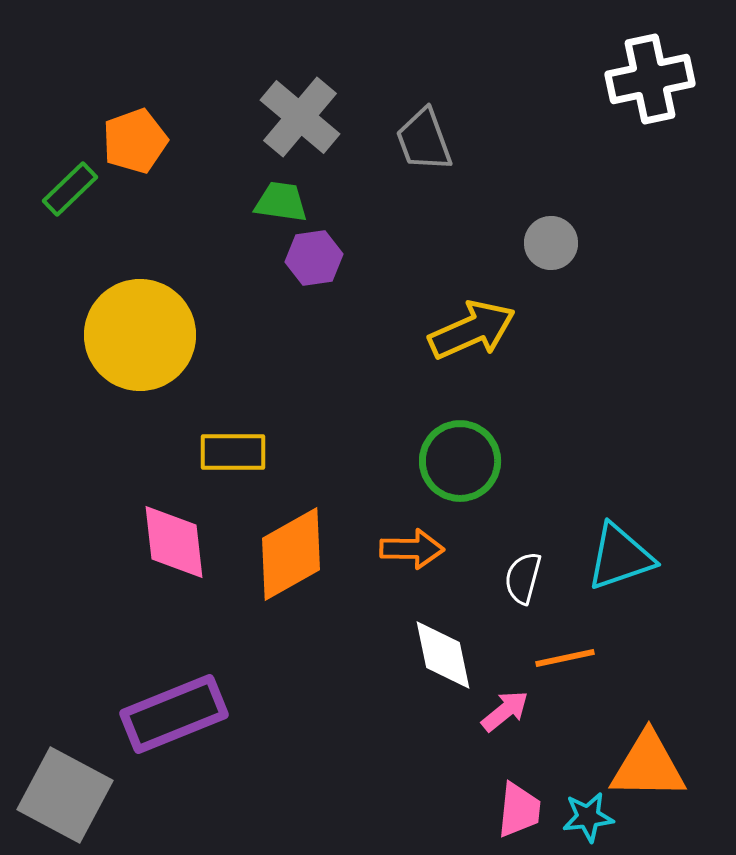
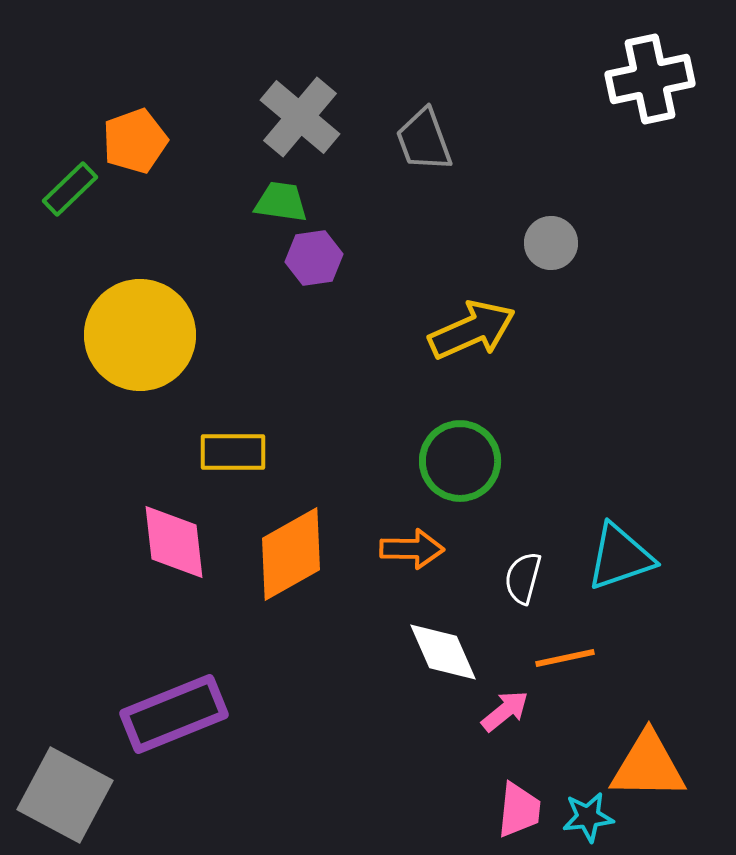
white diamond: moved 3 px up; rotated 12 degrees counterclockwise
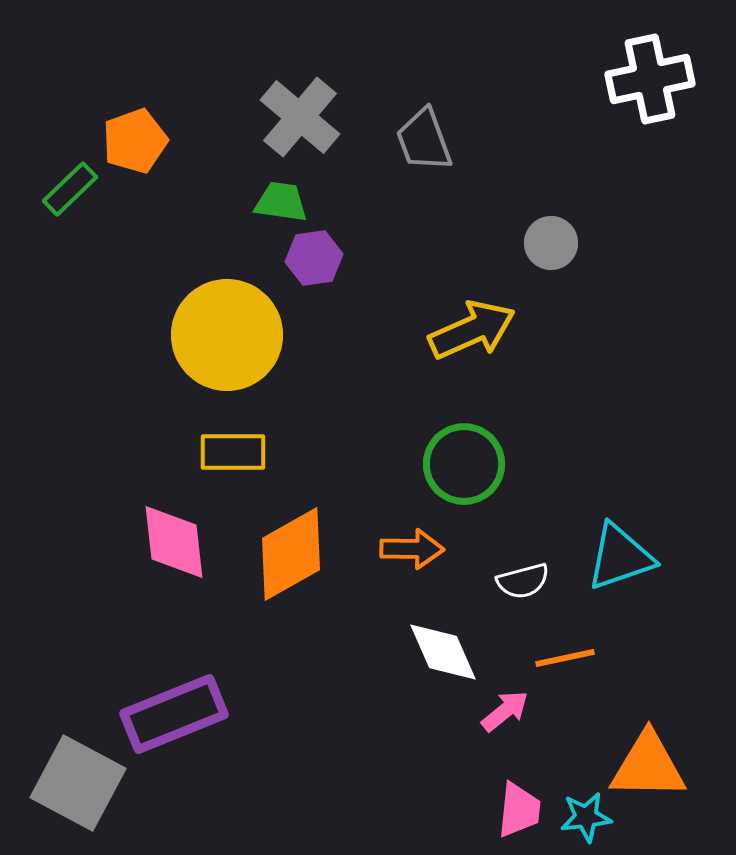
yellow circle: moved 87 px right
green circle: moved 4 px right, 3 px down
white semicircle: moved 3 px down; rotated 120 degrees counterclockwise
gray square: moved 13 px right, 12 px up
cyan star: moved 2 px left
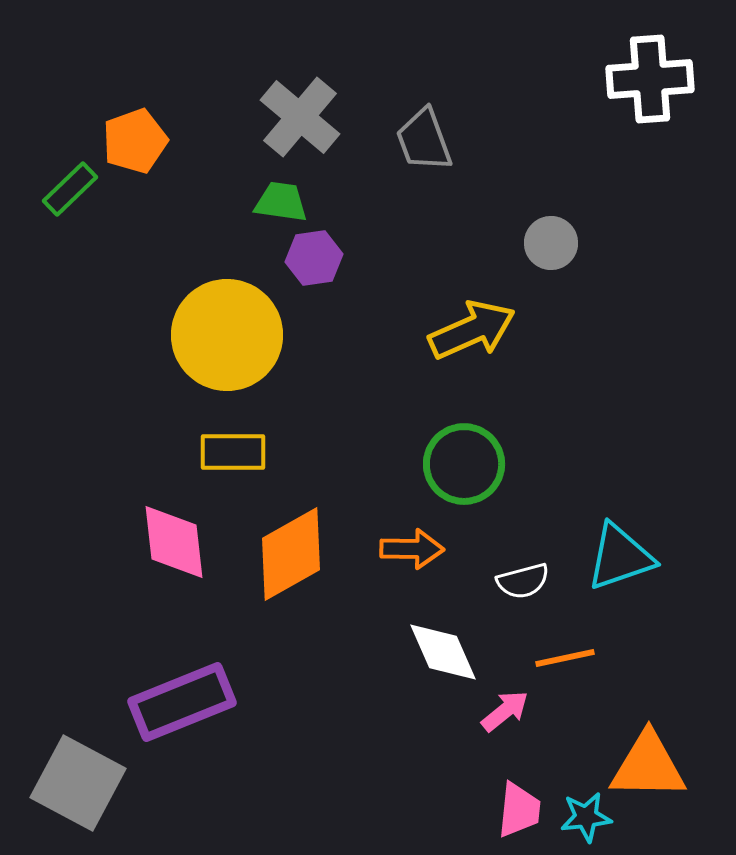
white cross: rotated 8 degrees clockwise
purple rectangle: moved 8 px right, 12 px up
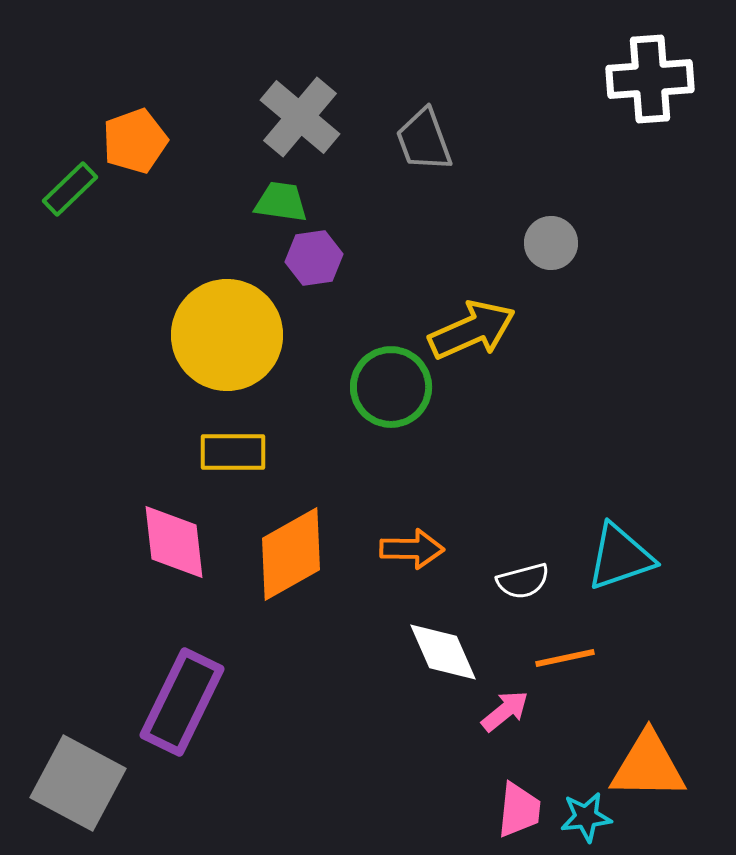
green circle: moved 73 px left, 77 px up
purple rectangle: rotated 42 degrees counterclockwise
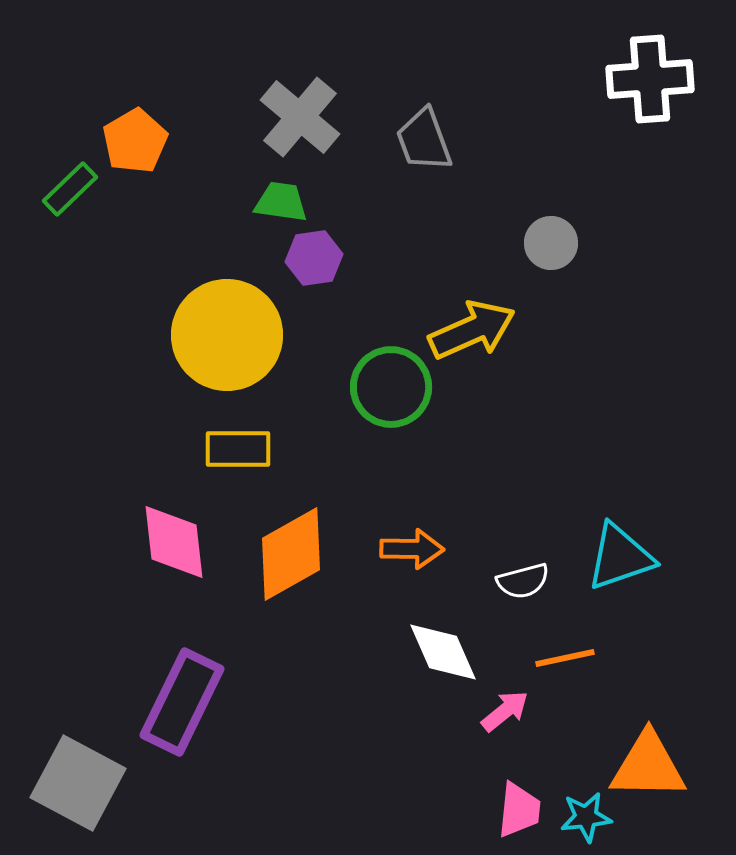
orange pentagon: rotated 10 degrees counterclockwise
yellow rectangle: moved 5 px right, 3 px up
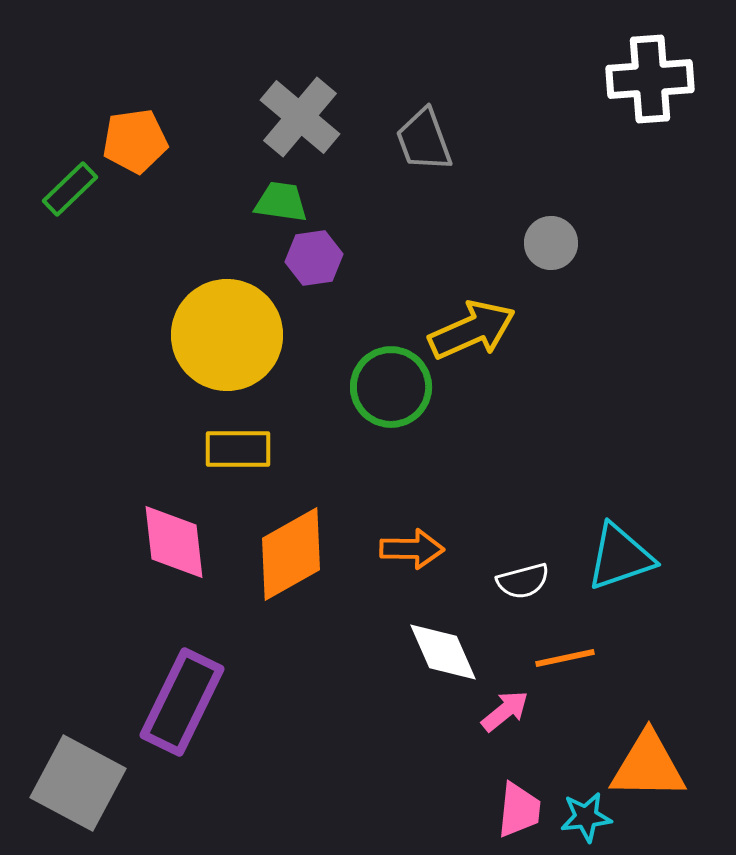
orange pentagon: rotated 22 degrees clockwise
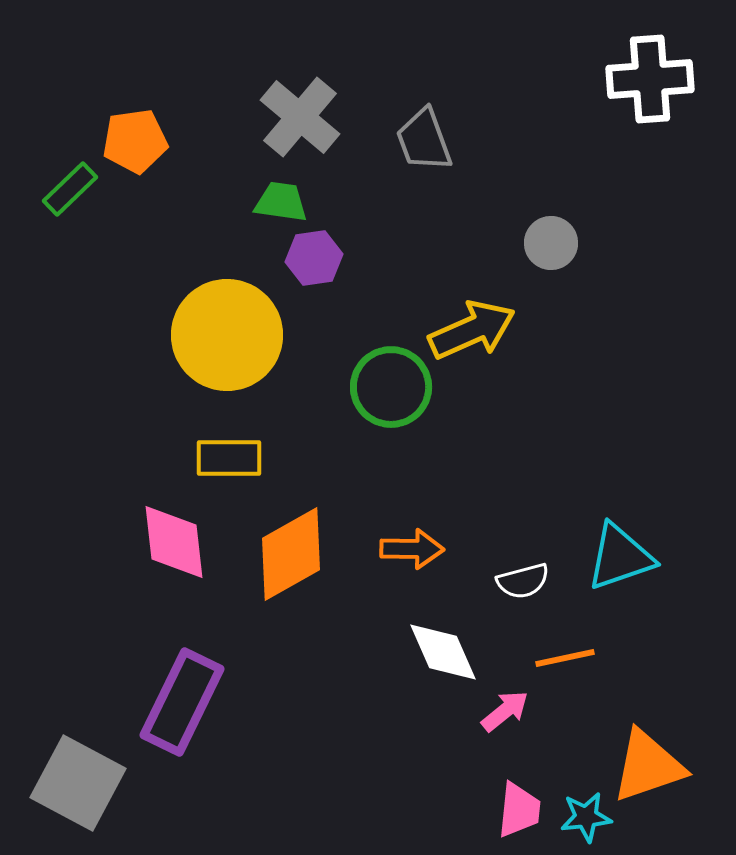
yellow rectangle: moved 9 px left, 9 px down
orange triangle: rotated 20 degrees counterclockwise
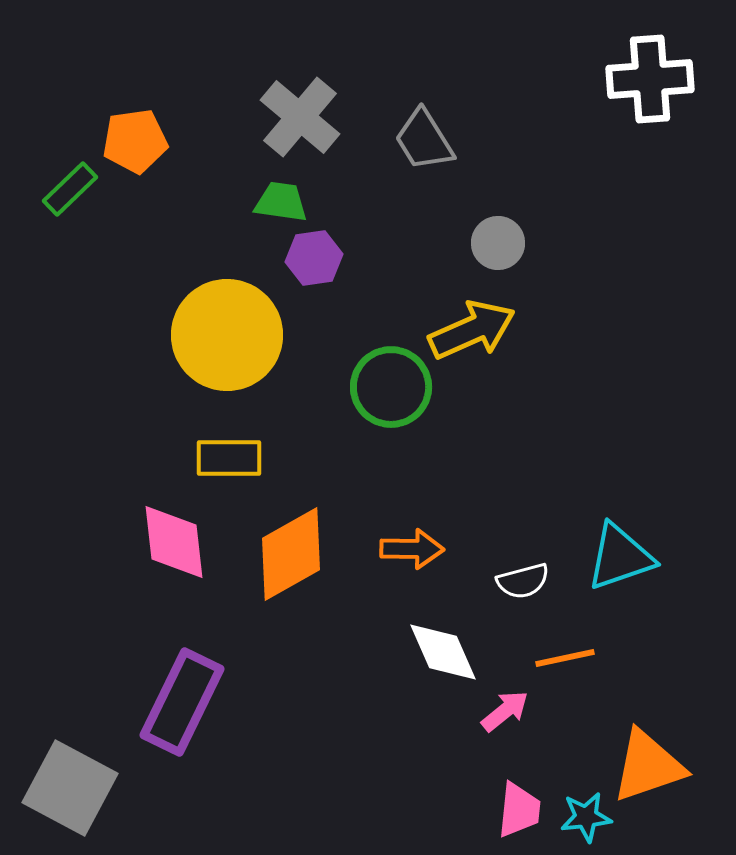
gray trapezoid: rotated 12 degrees counterclockwise
gray circle: moved 53 px left
gray square: moved 8 px left, 5 px down
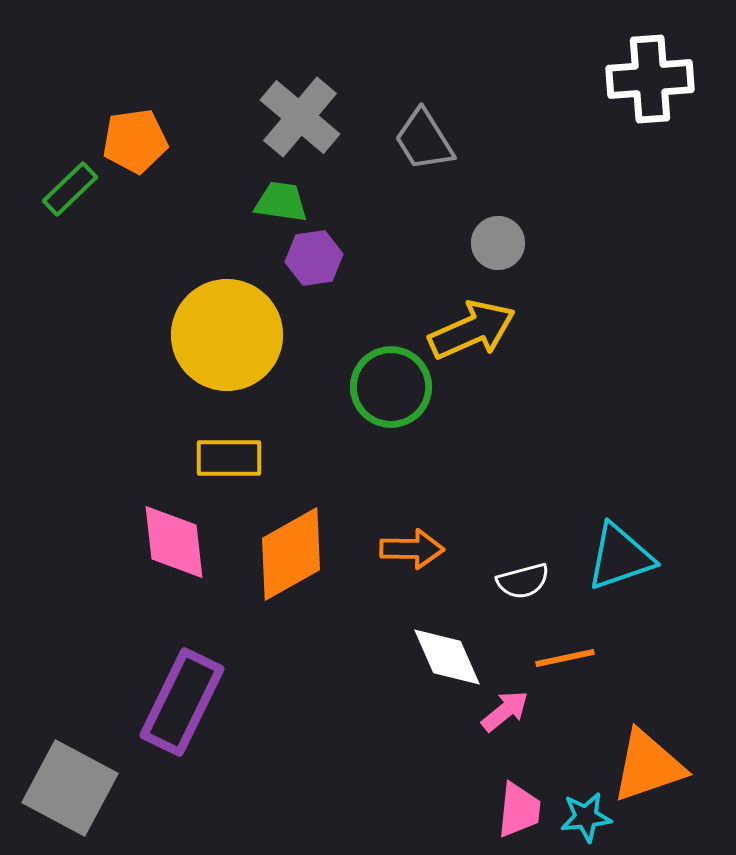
white diamond: moved 4 px right, 5 px down
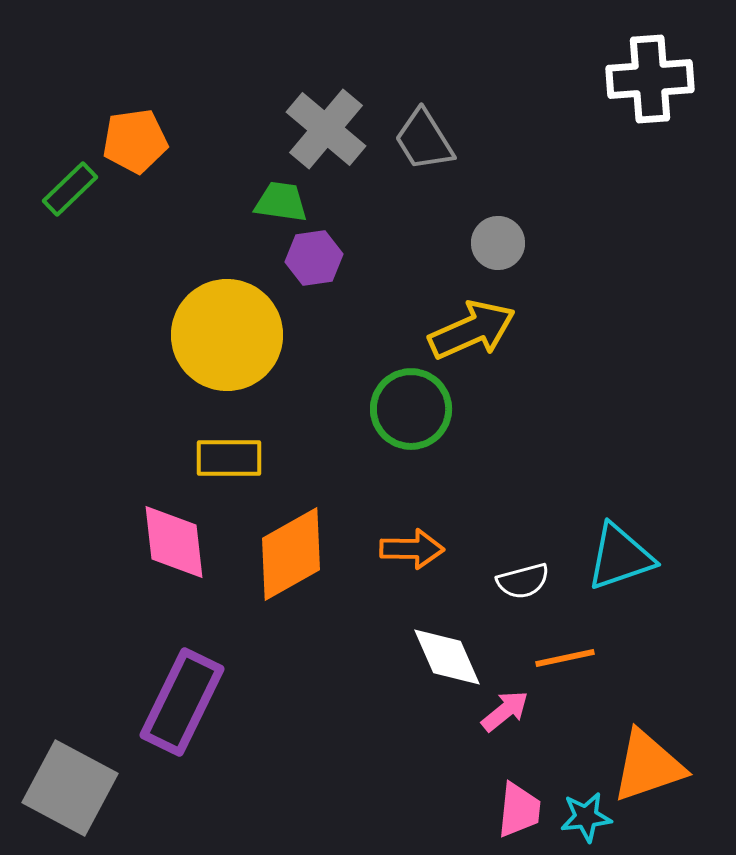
gray cross: moved 26 px right, 12 px down
green circle: moved 20 px right, 22 px down
